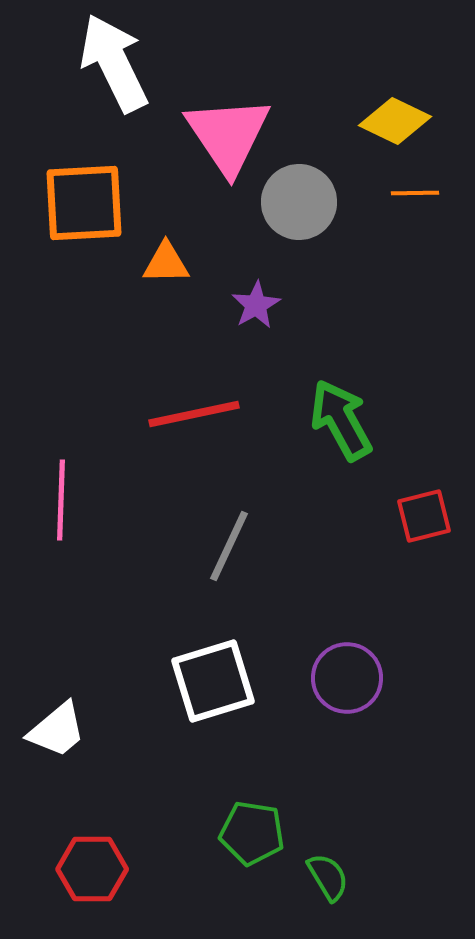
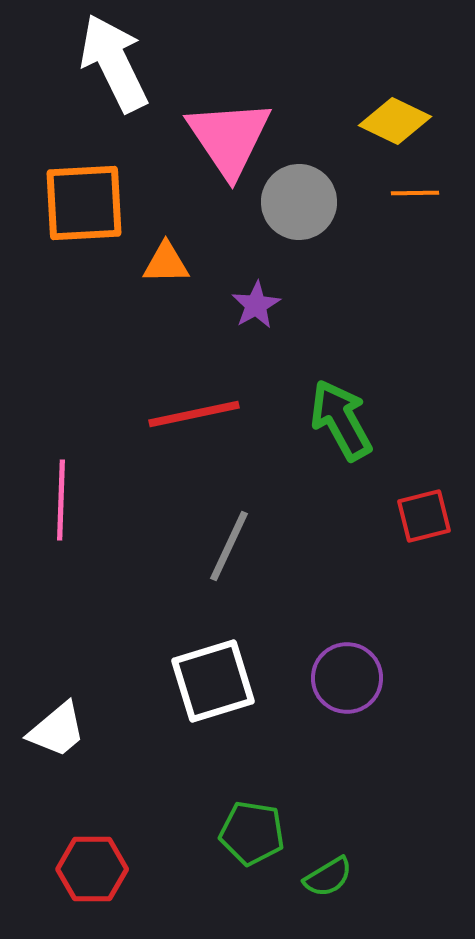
pink triangle: moved 1 px right, 3 px down
green semicircle: rotated 90 degrees clockwise
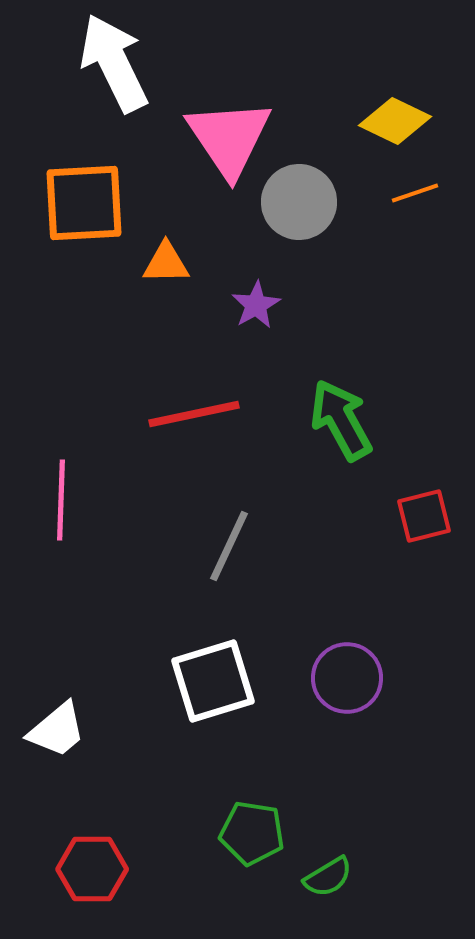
orange line: rotated 18 degrees counterclockwise
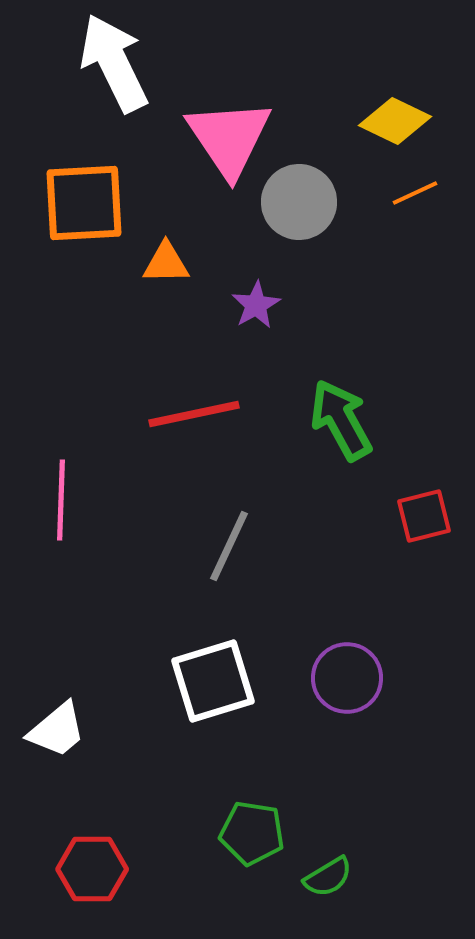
orange line: rotated 6 degrees counterclockwise
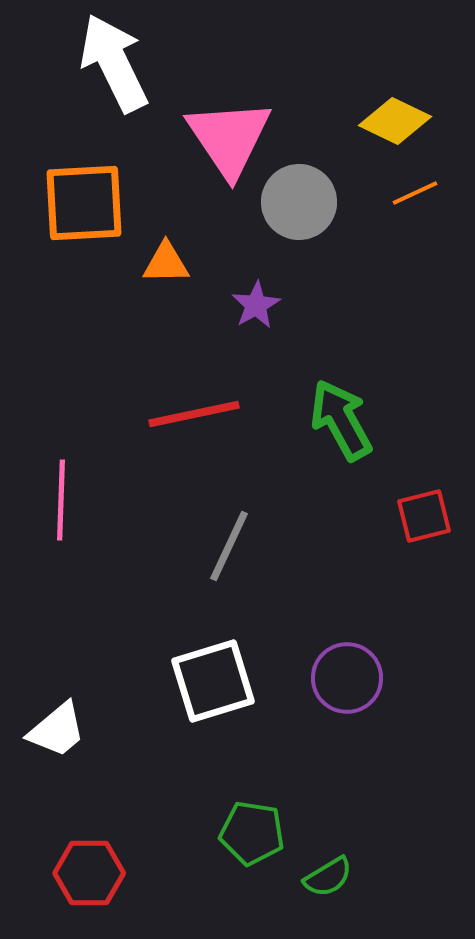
red hexagon: moved 3 px left, 4 px down
